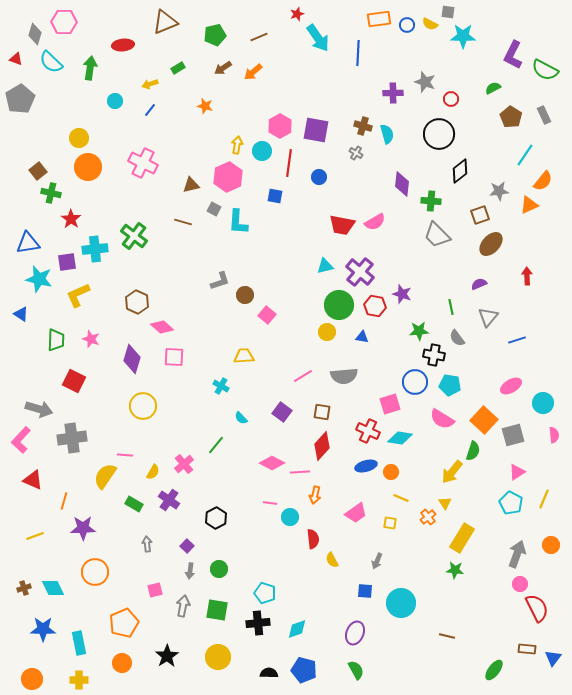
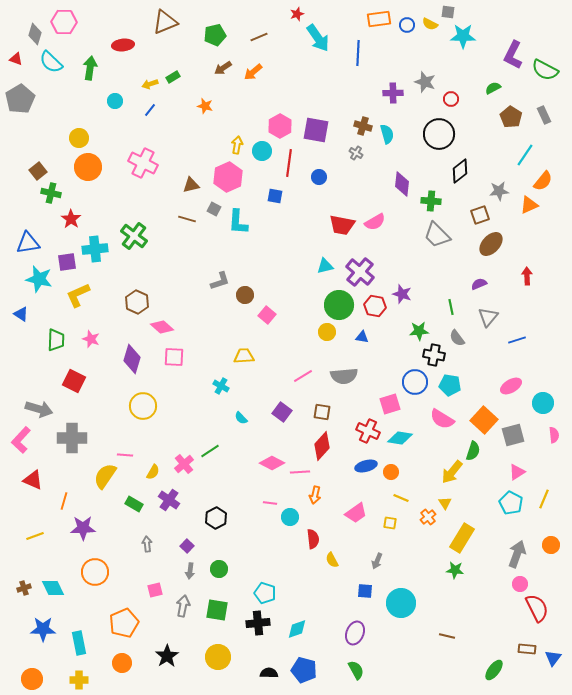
green rectangle at (178, 68): moved 5 px left, 9 px down
brown line at (183, 222): moved 4 px right, 3 px up
gray cross at (72, 438): rotated 8 degrees clockwise
green line at (216, 445): moved 6 px left, 6 px down; rotated 18 degrees clockwise
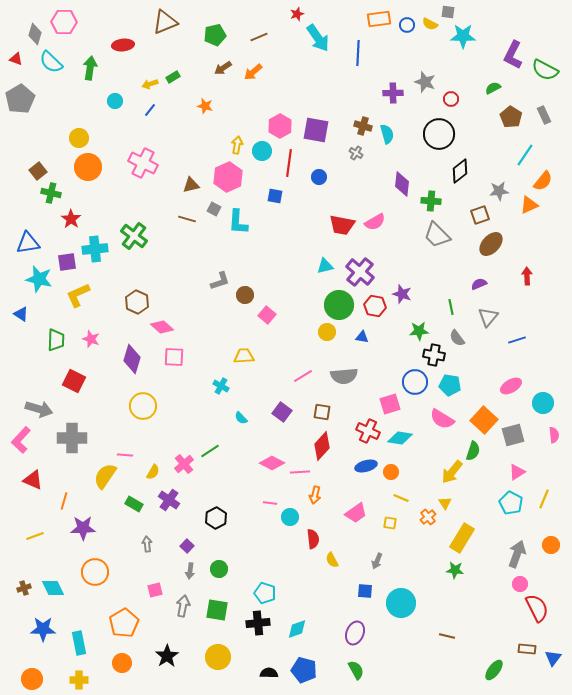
orange pentagon at (124, 623): rotated 8 degrees counterclockwise
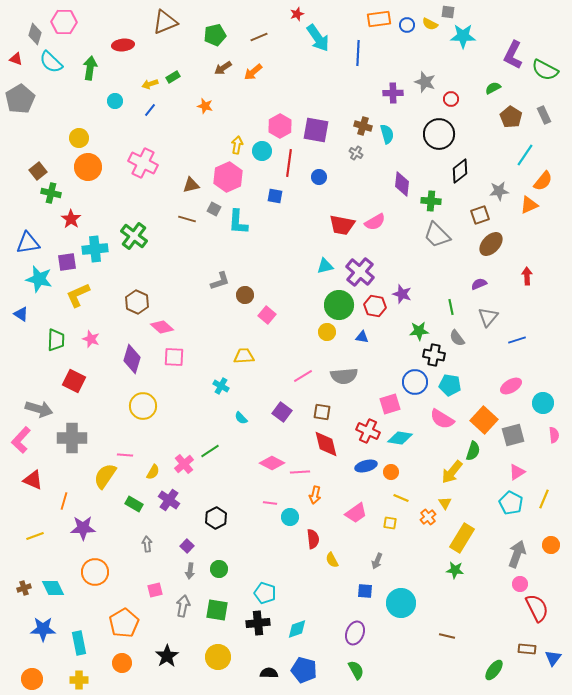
red diamond at (322, 446): moved 4 px right, 2 px up; rotated 56 degrees counterclockwise
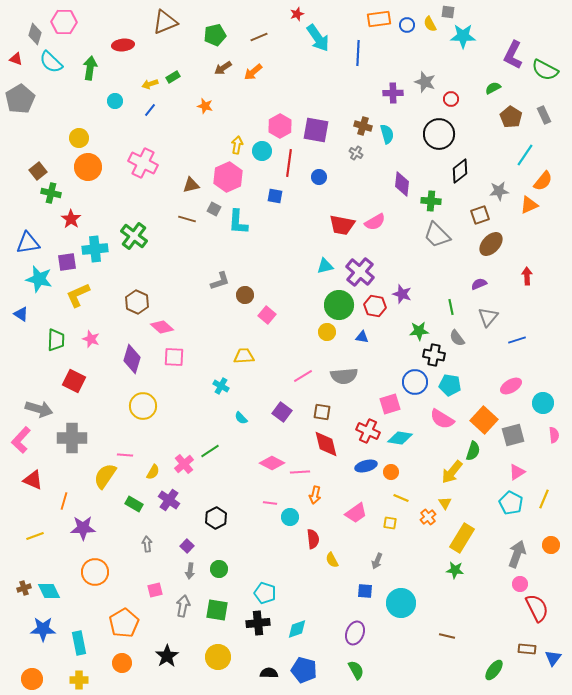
yellow semicircle at (430, 24): rotated 35 degrees clockwise
cyan diamond at (53, 588): moved 4 px left, 3 px down
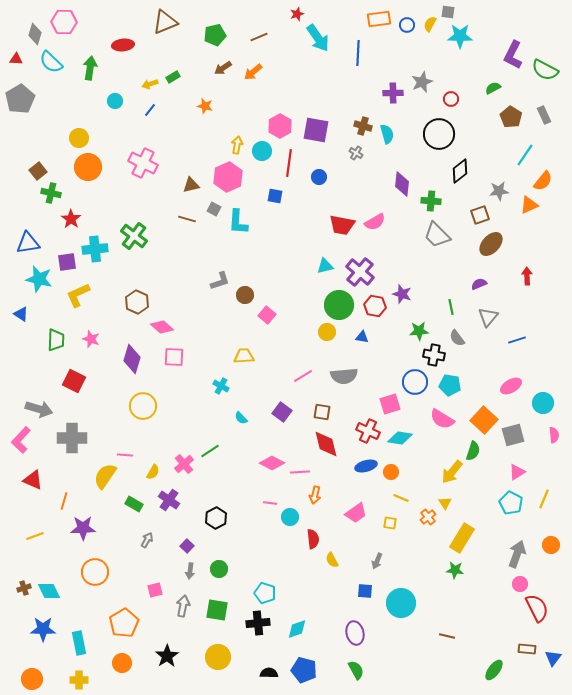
yellow semicircle at (430, 24): rotated 56 degrees clockwise
cyan star at (463, 36): moved 3 px left
red triangle at (16, 59): rotated 16 degrees counterclockwise
gray star at (425, 82): moved 3 px left; rotated 30 degrees clockwise
gray arrow at (147, 544): moved 4 px up; rotated 35 degrees clockwise
purple ellipse at (355, 633): rotated 35 degrees counterclockwise
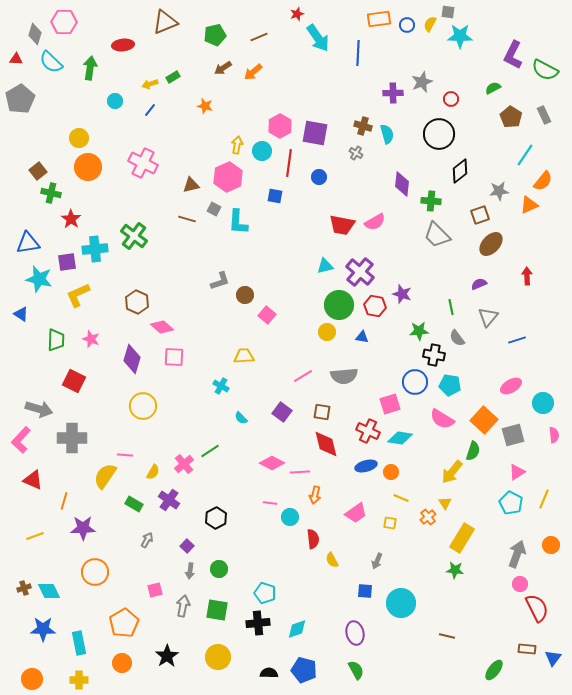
purple square at (316, 130): moved 1 px left, 3 px down
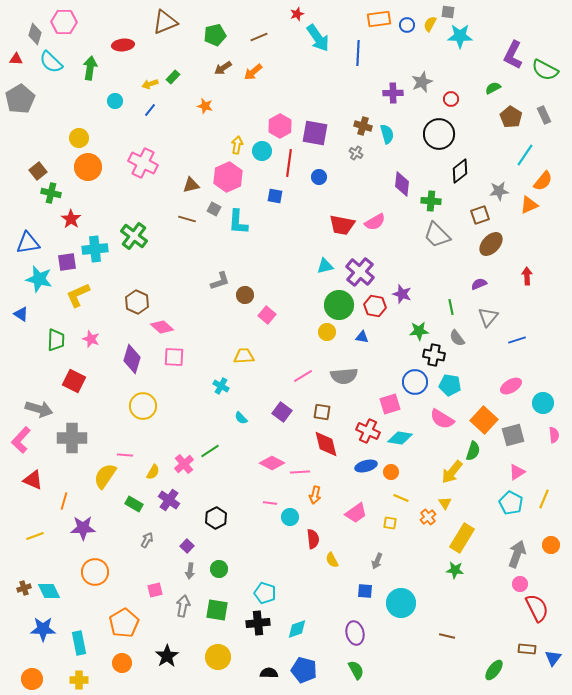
green rectangle at (173, 77): rotated 16 degrees counterclockwise
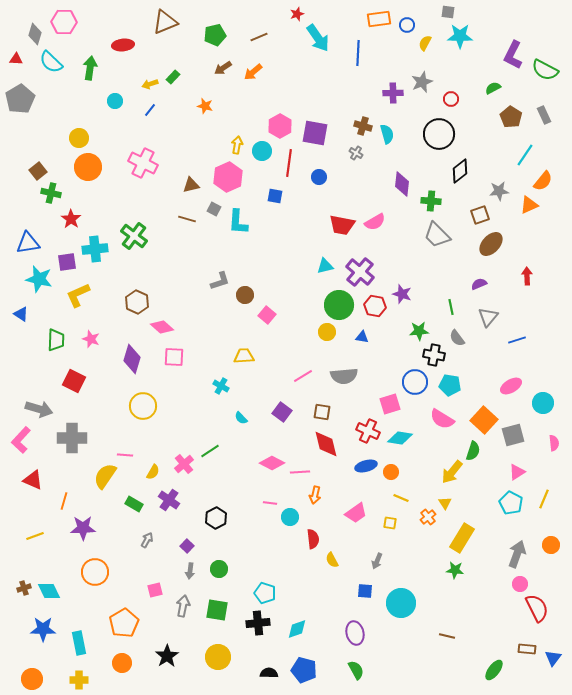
yellow semicircle at (430, 24): moved 5 px left, 19 px down
pink semicircle at (554, 435): moved 8 px down
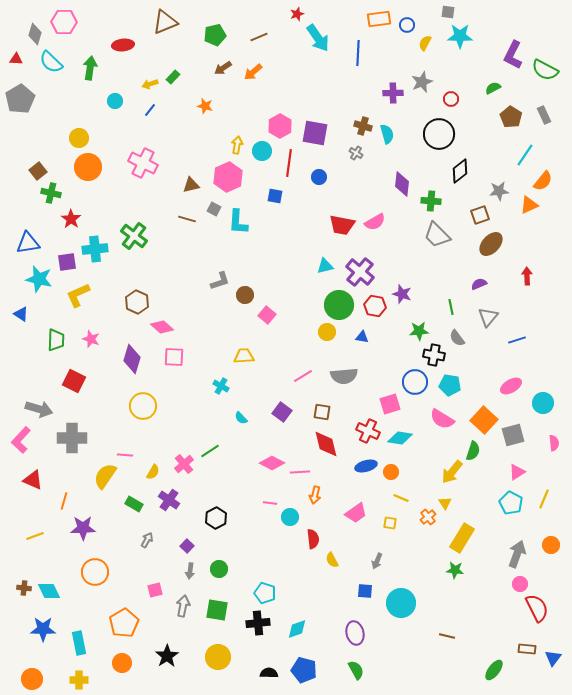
brown cross at (24, 588): rotated 24 degrees clockwise
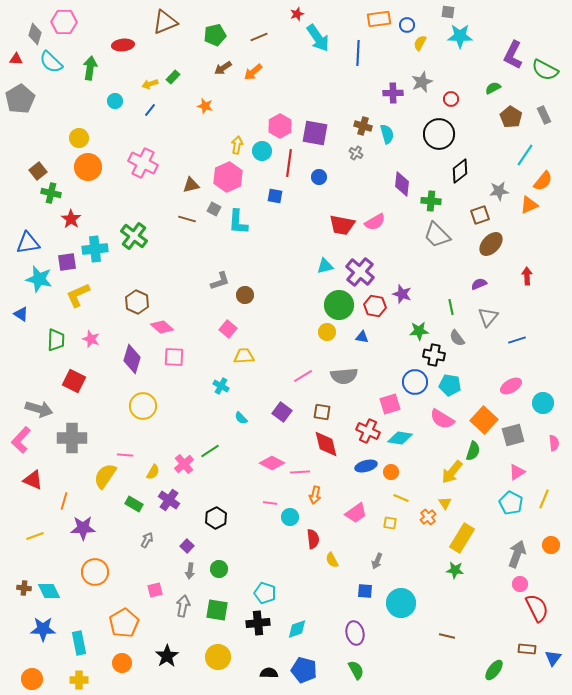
yellow semicircle at (425, 43): moved 5 px left
pink square at (267, 315): moved 39 px left, 14 px down
